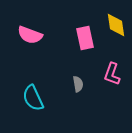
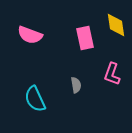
gray semicircle: moved 2 px left, 1 px down
cyan semicircle: moved 2 px right, 1 px down
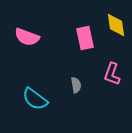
pink semicircle: moved 3 px left, 2 px down
cyan semicircle: rotated 28 degrees counterclockwise
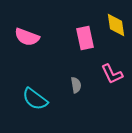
pink L-shape: rotated 45 degrees counterclockwise
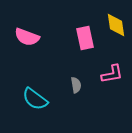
pink L-shape: rotated 75 degrees counterclockwise
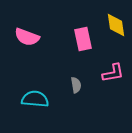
pink rectangle: moved 2 px left, 1 px down
pink L-shape: moved 1 px right, 1 px up
cyan semicircle: rotated 148 degrees clockwise
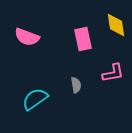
cyan semicircle: rotated 40 degrees counterclockwise
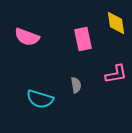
yellow diamond: moved 2 px up
pink L-shape: moved 3 px right, 1 px down
cyan semicircle: moved 5 px right; rotated 128 degrees counterclockwise
